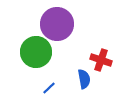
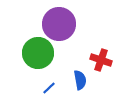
purple circle: moved 2 px right
green circle: moved 2 px right, 1 px down
blue semicircle: moved 4 px left, 1 px down
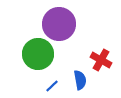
green circle: moved 1 px down
red cross: rotated 10 degrees clockwise
blue line: moved 3 px right, 2 px up
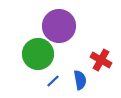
purple circle: moved 2 px down
blue line: moved 1 px right, 5 px up
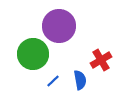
green circle: moved 5 px left
red cross: rotated 30 degrees clockwise
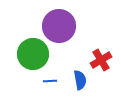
blue line: moved 3 px left; rotated 40 degrees clockwise
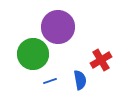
purple circle: moved 1 px left, 1 px down
blue line: rotated 16 degrees counterclockwise
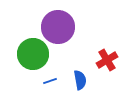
red cross: moved 6 px right
